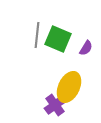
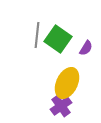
green square: rotated 12 degrees clockwise
yellow ellipse: moved 2 px left, 4 px up
purple cross: moved 6 px right, 1 px down
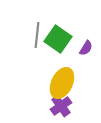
yellow ellipse: moved 5 px left
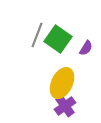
gray line: rotated 15 degrees clockwise
purple cross: moved 4 px right
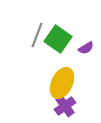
purple semicircle: rotated 28 degrees clockwise
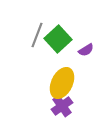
green square: rotated 12 degrees clockwise
purple semicircle: moved 2 px down
purple cross: moved 3 px left
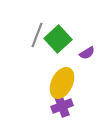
purple semicircle: moved 1 px right, 3 px down
purple cross: rotated 15 degrees clockwise
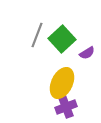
green square: moved 4 px right
purple cross: moved 4 px right, 1 px down
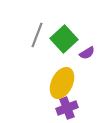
green square: moved 2 px right
purple cross: moved 1 px right, 1 px down
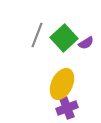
green square: moved 1 px up
purple semicircle: moved 1 px left, 10 px up
yellow ellipse: moved 1 px down
